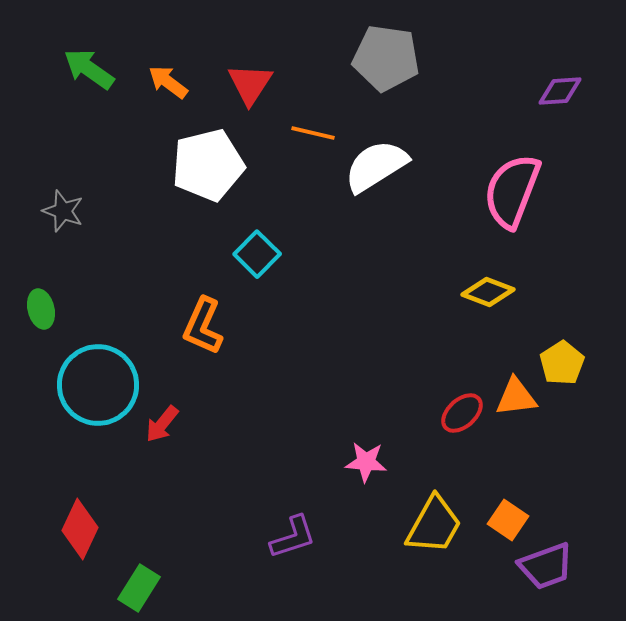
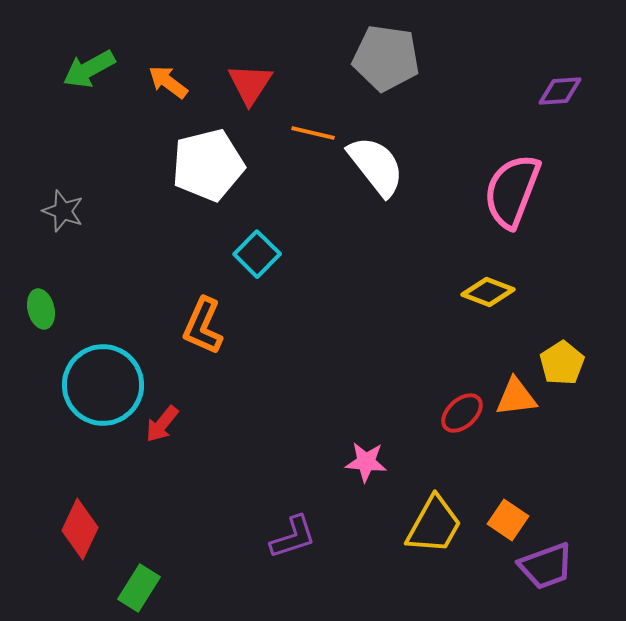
green arrow: rotated 64 degrees counterclockwise
white semicircle: rotated 84 degrees clockwise
cyan circle: moved 5 px right
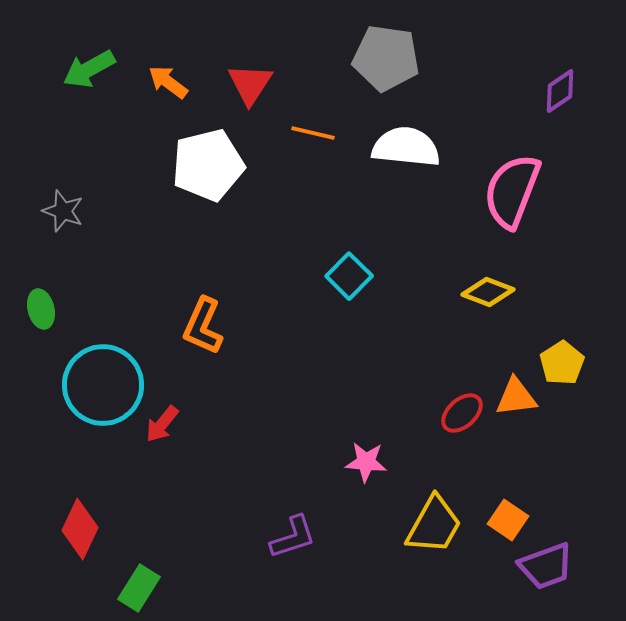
purple diamond: rotated 30 degrees counterclockwise
white semicircle: moved 30 px right, 19 px up; rotated 46 degrees counterclockwise
cyan square: moved 92 px right, 22 px down
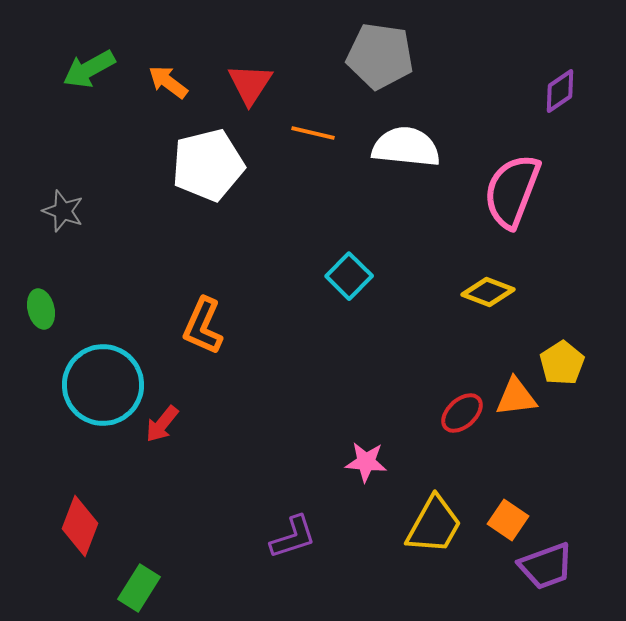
gray pentagon: moved 6 px left, 2 px up
red diamond: moved 3 px up; rotated 4 degrees counterclockwise
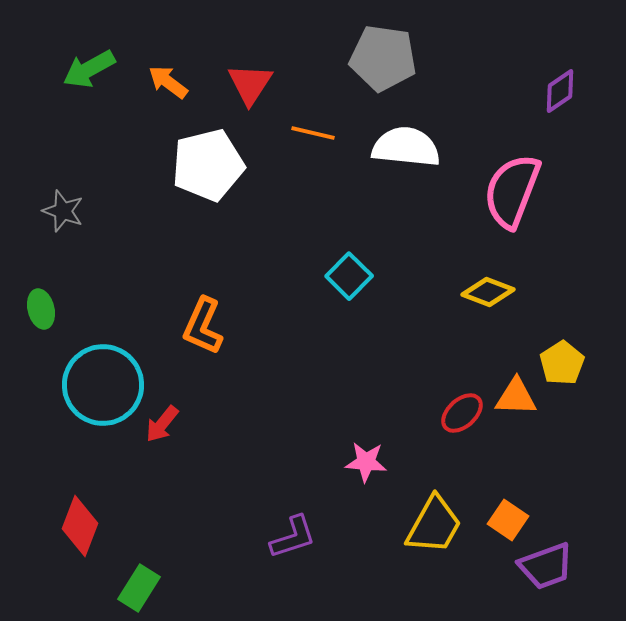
gray pentagon: moved 3 px right, 2 px down
orange triangle: rotated 9 degrees clockwise
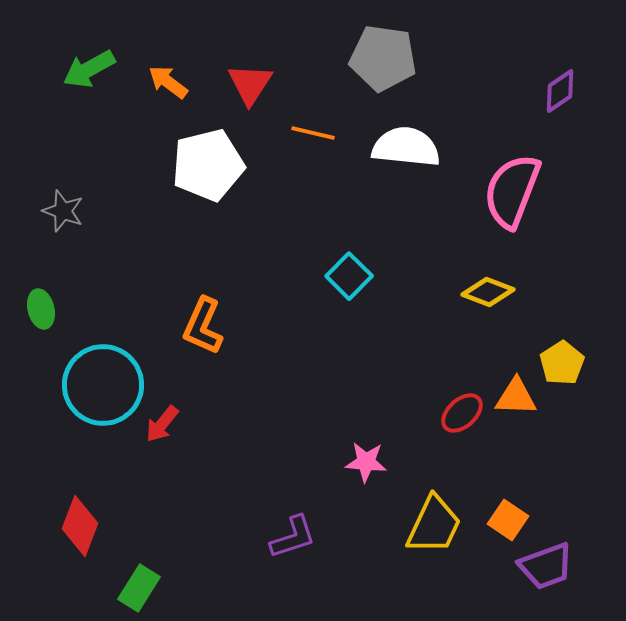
yellow trapezoid: rotated 4 degrees counterclockwise
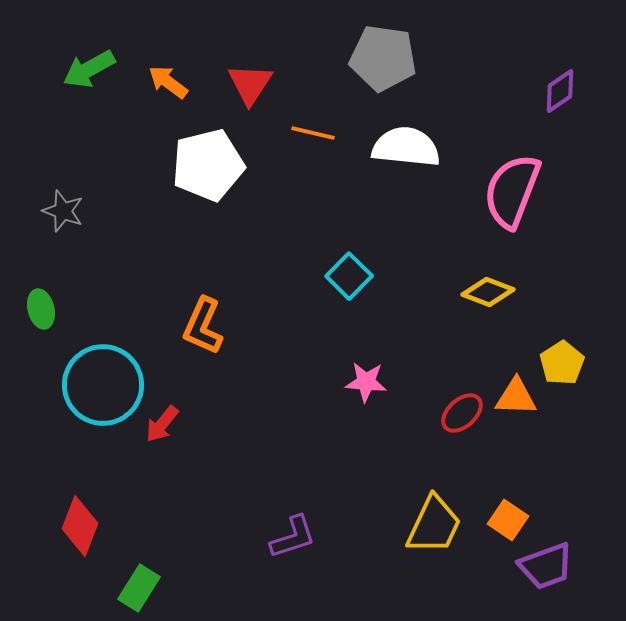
pink star: moved 80 px up
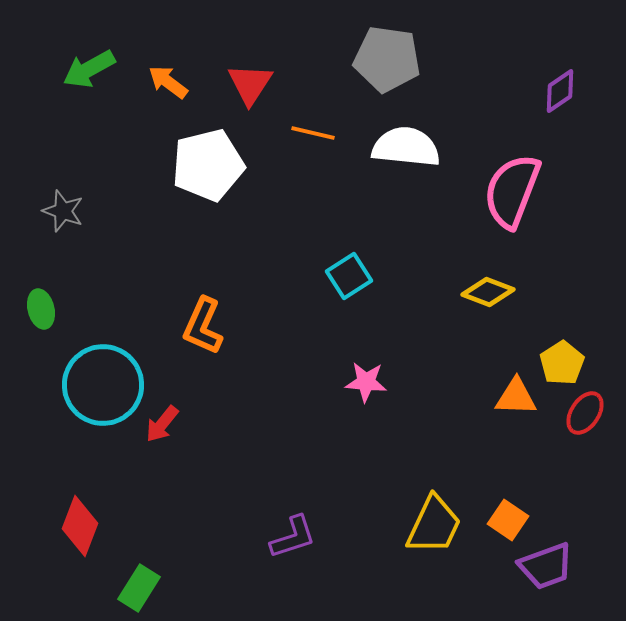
gray pentagon: moved 4 px right, 1 px down
cyan square: rotated 12 degrees clockwise
red ellipse: moved 123 px right; rotated 15 degrees counterclockwise
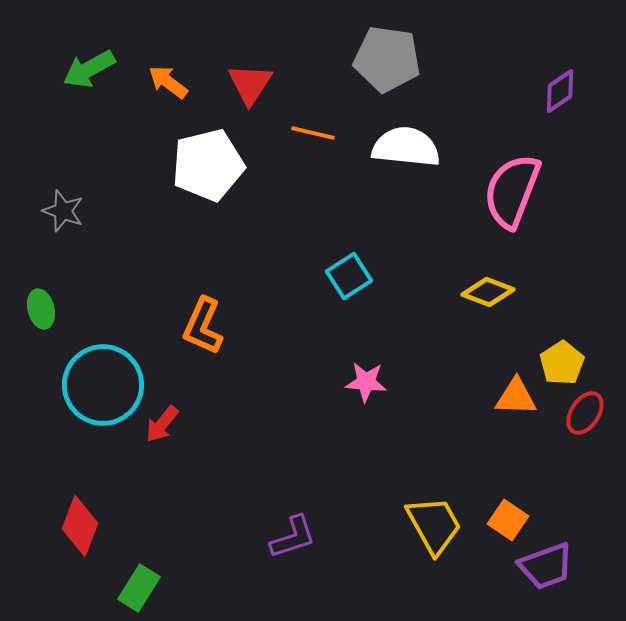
yellow trapezoid: rotated 54 degrees counterclockwise
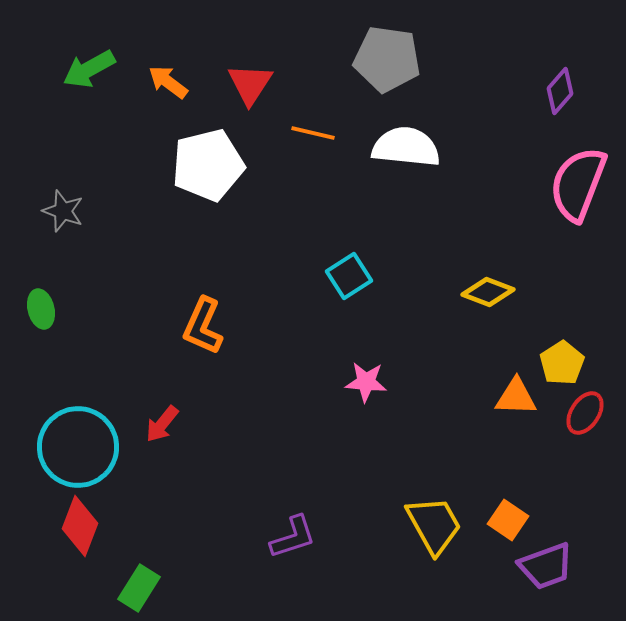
purple diamond: rotated 15 degrees counterclockwise
pink semicircle: moved 66 px right, 7 px up
cyan circle: moved 25 px left, 62 px down
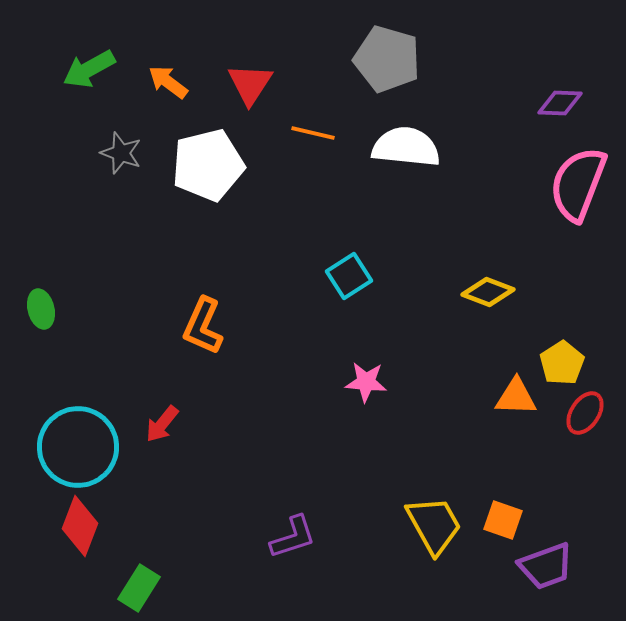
gray pentagon: rotated 8 degrees clockwise
purple diamond: moved 12 px down; rotated 51 degrees clockwise
gray star: moved 58 px right, 58 px up
orange square: moved 5 px left; rotated 15 degrees counterclockwise
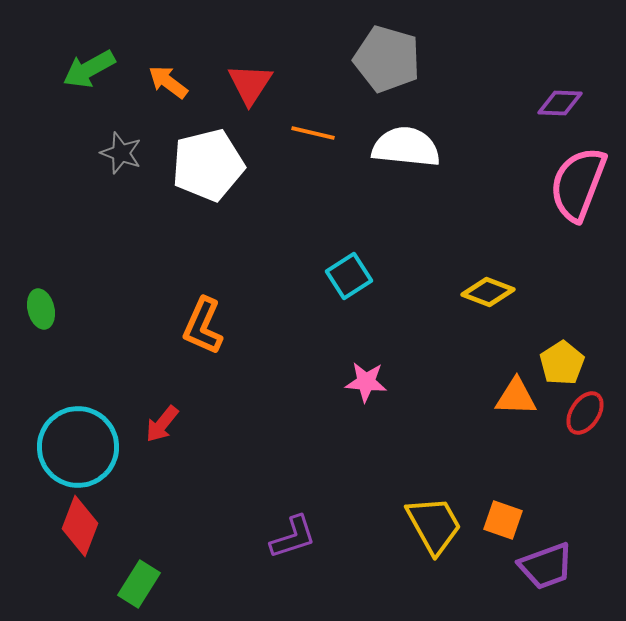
green rectangle: moved 4 px up
